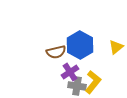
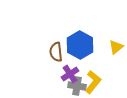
brown semicircle: rotated 96 degrees clockwise
purple cross: moved 2 px down
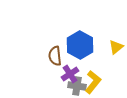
brown semicircle: moved 1 px left, 4 px down
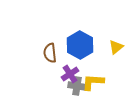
brown semicircle: moved 5 px left, 3 px up
yellow L-shape: rotated 125 degrees counterclockwise
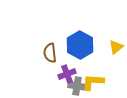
purple cross: moved 3 px left; rotated 12 degrees clockwise
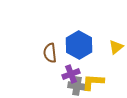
blue hexagon: moved 1 px left
purple cross: moved 4 px right
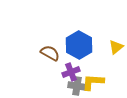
brown semicircle: rotated 126 degrees clockwise
purple cross: moved 2 px up
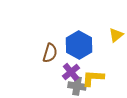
yellow triangle: moved 12 px up
brown semicircle: rotated 78 degrees clockwise
purple cross: rotated 18 degrees counterclockwise
yellow L-shape: moved 4 px up
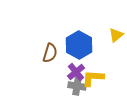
purple cross: moved 5 px right
